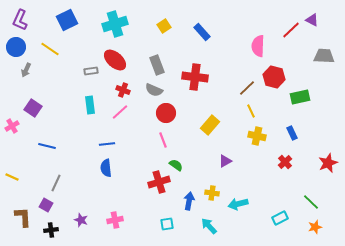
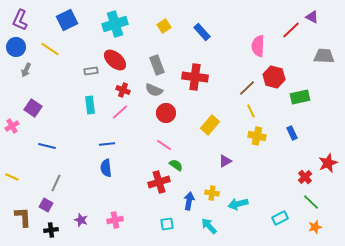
purple triangle at (312, 20): moved 3 px up
pink line at (163, 140): moved 1 px right, 5 px down; rotated 35 degrees counterclockwise
red cross at (285, 162): moved 20 px right, 15 px down
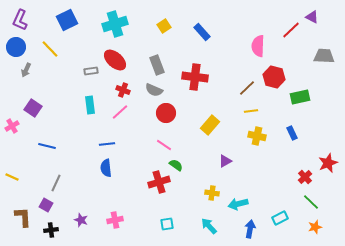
yellow line at (50, 49): rotated 12 degrees clockwise
yellow line at (251, 111): rotated 72 degrees counterclockwise
blue arrow at (189, 201): moved 61 px right, 28 px down
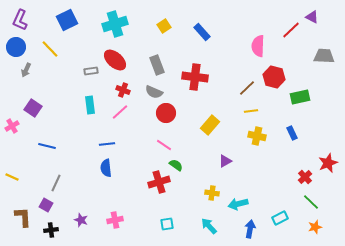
gray semicircle at (154, 90): moved 2 px down
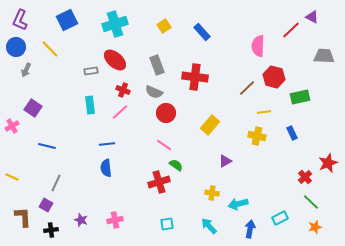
yellow line at (251, 111): moved 13 px right, 1 px down
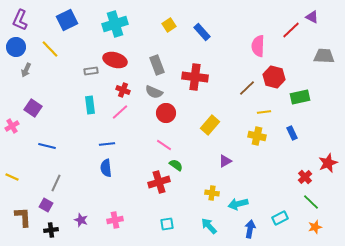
yellow square at (164, 26): moved 5 px right, 1 px up
red ellipse at (115, 60): rotated 25 degrees counterclockwise
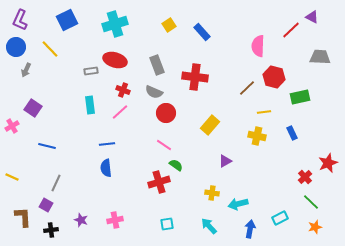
gray trapezoid at (324, 56): moved 4 px left, 1 px down
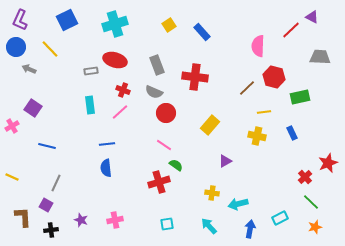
gray arrow at (26, 70): moved 3 px right, 1 px up; rotated 88 degrees clockwise
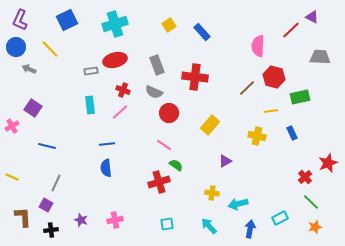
red ellipse at (115, 60): rotated 30 degrees counterclockwise
yellow line at (264, 112): moved 7 px right, 1 px up
red circle at (166, 113): moved 3 px right
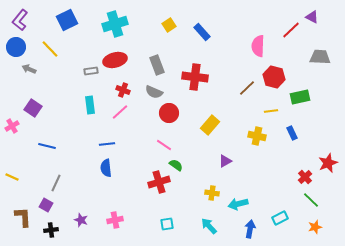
purple L-shape at (20, 20): rotated 15 degrees clockwise
green line at (311, 202): moved 2 px up
